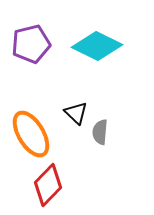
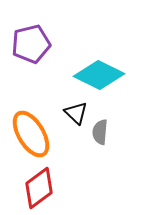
cyan diamond: moved 2 px right, 29 px down
red diamond: moved 9 px left, 3 px down; rotated 9 degrees clockwise
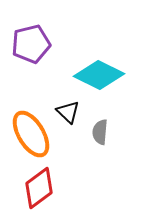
black triangle: moved 8 px left, 1 px up
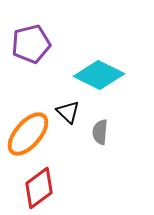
orange ellipse: moved 3 px left; rotated 72 degrees clockwise
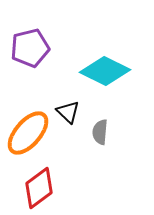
purple pentagon: moved 1 px left, 4 px down
cyan diamond: moved 6 px right, 4 px up
orange ellipse: moved 1 px up
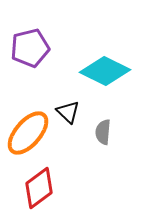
gray semicircle: moved 3 px right
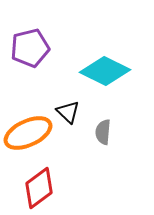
orange ellipse: rotated 24 degrees clockwise
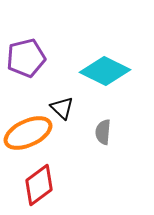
purple pentagon: moved 4 px left, 10 px down
black triangle: moved 6 px left, 4 px up
red diamond: moved 3 px up
